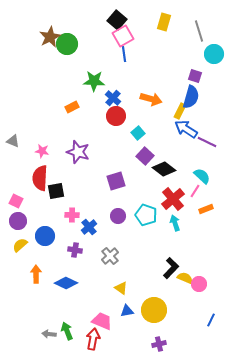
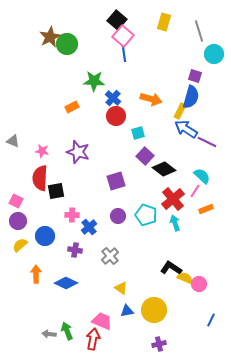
pink square at (123, 36): rotated 20 degrees counterclockwise
cyan square at (138, 133): rotated 24 degrees clockwise
black L-shape at (171, 268): rotated 100 degrees counterclockwise
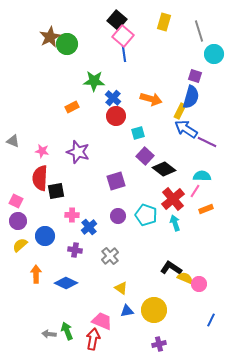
cyan semicircle at (202, 176): rotated 42 degrees counterclockwise
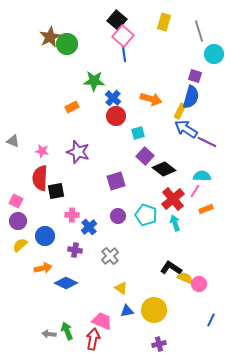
orange arrow at (36, 274): moved 7 px right, 6 px up; rotated 78 degrees clockwise
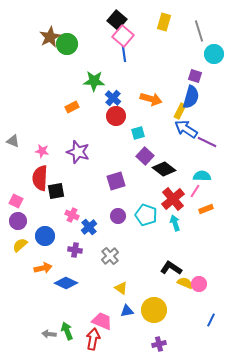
pink cross at (72, 215): rotated 24 degrees clockwise
yellow semicircle at (185, 278): moved 5 px down
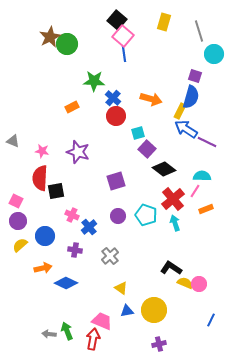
purple square at (145, 156): moved 2 px right, 7 px up
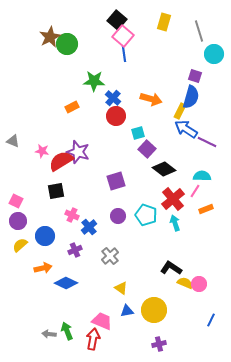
red semicircle at (40, 178): moved 21 px right, 17 px up; rotated 55 degrees clockwise
purple cross at (75, 250): rotated 32 degrees counterclockwise
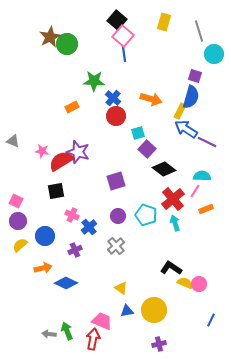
gray cross at (110, 256): moved 6 px right, 10 px up
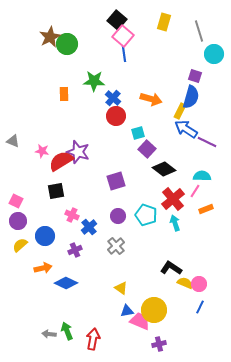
orange rectangle at (72, 107): moved 8 px left, 13 px up; rotated 64 degrees counterclockwise
blue line at (211, 320): moved 11 px left, 13 px up
pink trapezoid at (102, 321): moved 38 px right
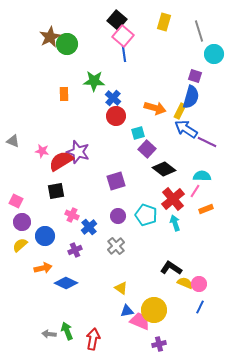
orange arrow at (151, 99): moved 4 px right, 9 px down
purple circle at (18, 221): moved 4 px right, 1 px down
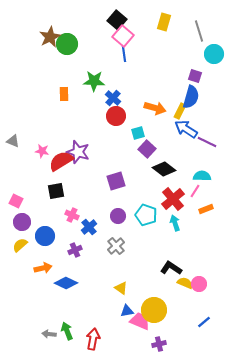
blue line at (200, 307): moved 4 px right, 15 px down; rotated 24 degrees clockwise
